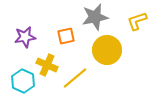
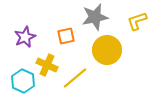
purple star: rotated 15 degrees counterclockwise
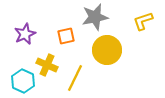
yellow L-shape: moved 6 px right
purple star: moved 3 px up
yellow line: rotated 24 degrees counterclockwise
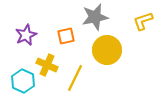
purple star: moved 1 px right, 1 px down
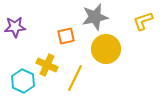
purple star: moved 11 px left, 8 px up; rotated 20 degrees clockwise
yellow circle: moved 1 px left, 1 px up
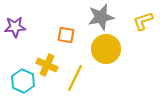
gray star: moved 6 px right
orange square: moved 1 px up; rotated 24 degrees clockwise
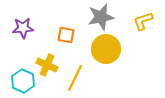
purple star: moved 8 px right, 1 px down
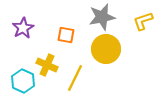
gray star: moved 1 px right
purple star: rotated 25 degrees counterclockwise
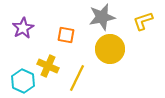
yellow circle: moved 4 px right
yellow cross: moved 1 px right, 1 px down
yellow line: moved 2 px right
